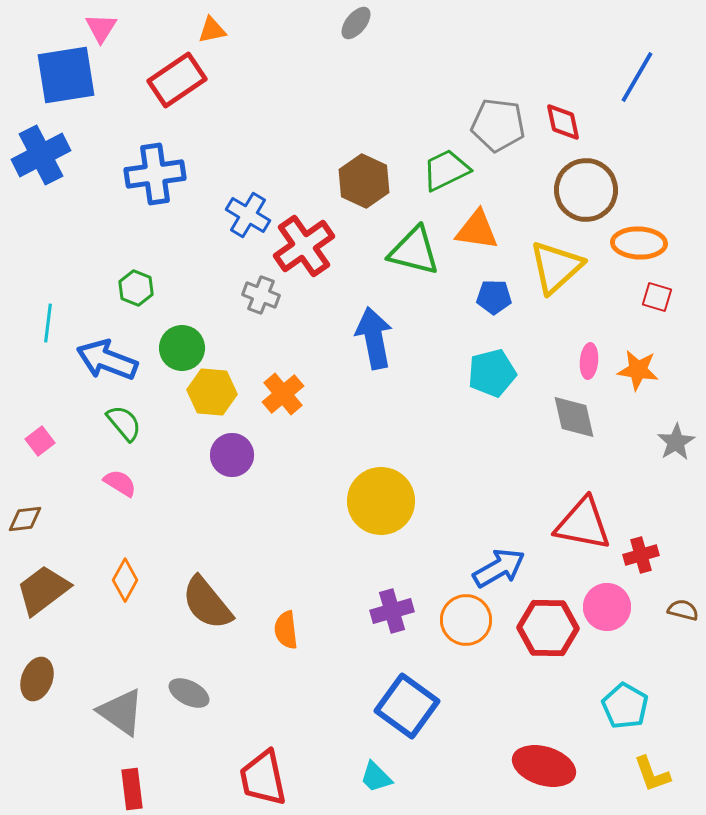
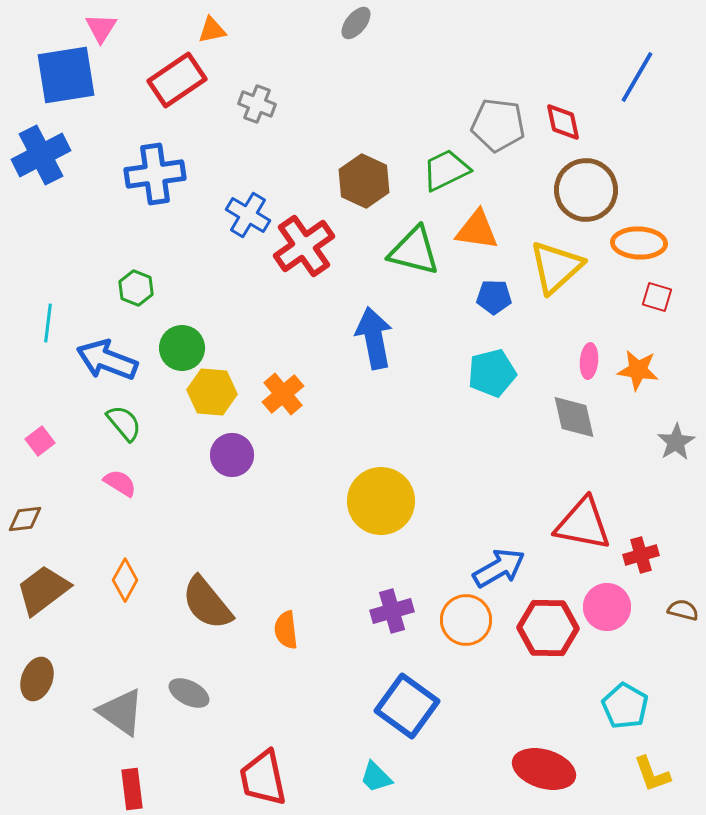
gray cross at (261, 295): moved 4 px left, 191 px up
red ellipse at (544, 766): moved 3 px down
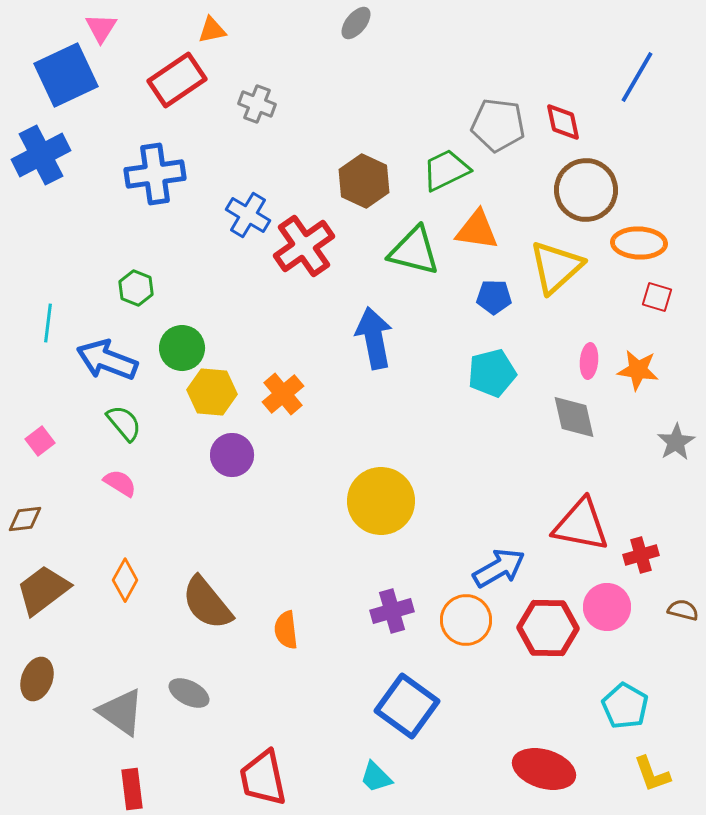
blue square at (66, 75): rotated 16 degrees counterclockwise
red triangle at (583, 524): moved 2 px left, 1 px down
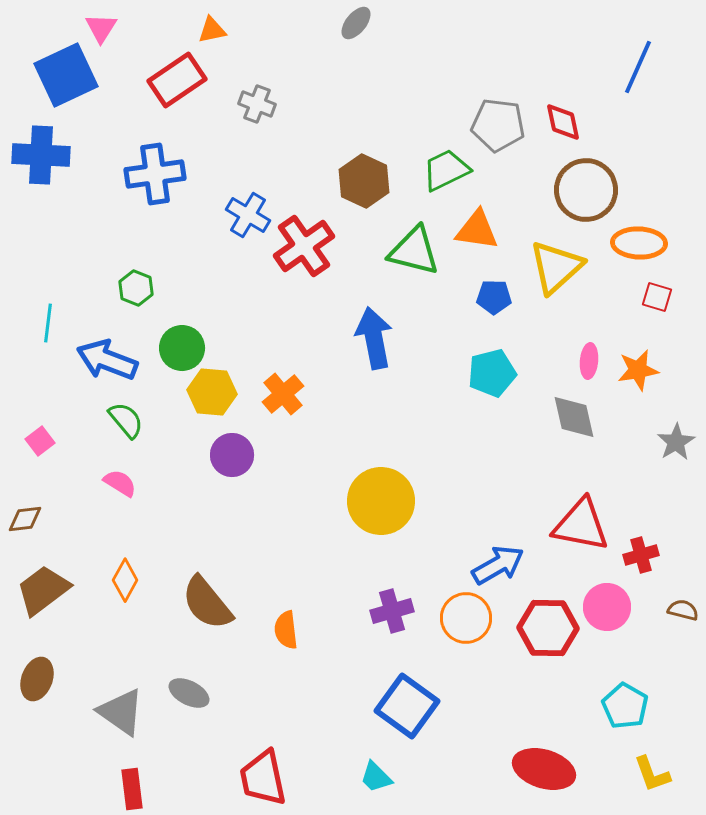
blue line at (637, 77): moved 1 px right, 10 px up; rotated 6 degrees counterclockwise
blue cross at (41, 155): rotated 30 degrees clockwise
orange star at (638, 370): rotated 18 degrees counterclockwise
green semicircle at (124, 423): moved 2 px right, 3 px up
blue arrow at (499, 568): moved 1 px left, 3 px up
orange circle at (466, 620): moved 2 px up
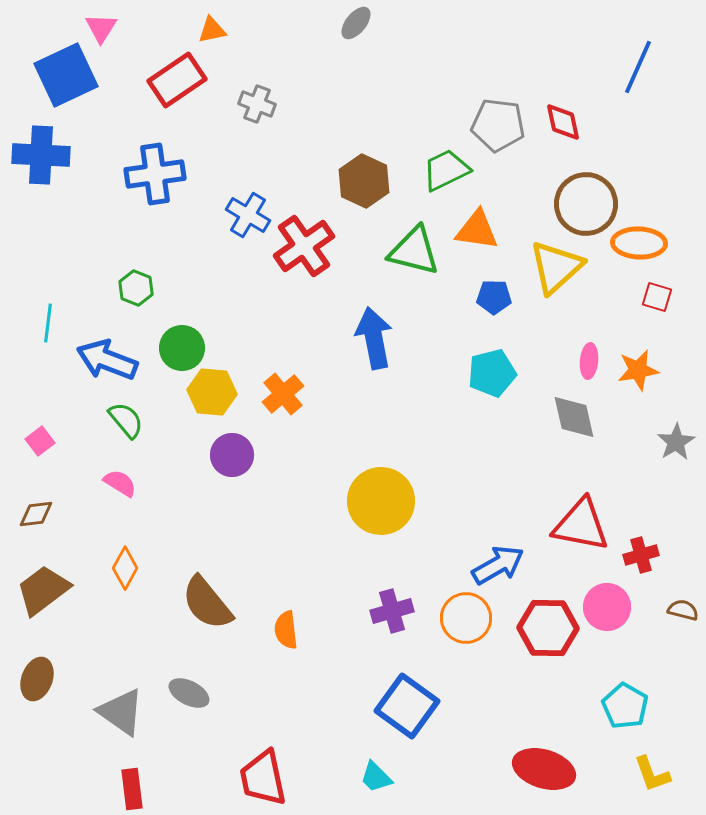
brown circle at (586, 190): moved 14 px down
brown diamond at (25, 519): moved 11 px right, 5 px up
orange diamond at (125, 580): moved 12 px up
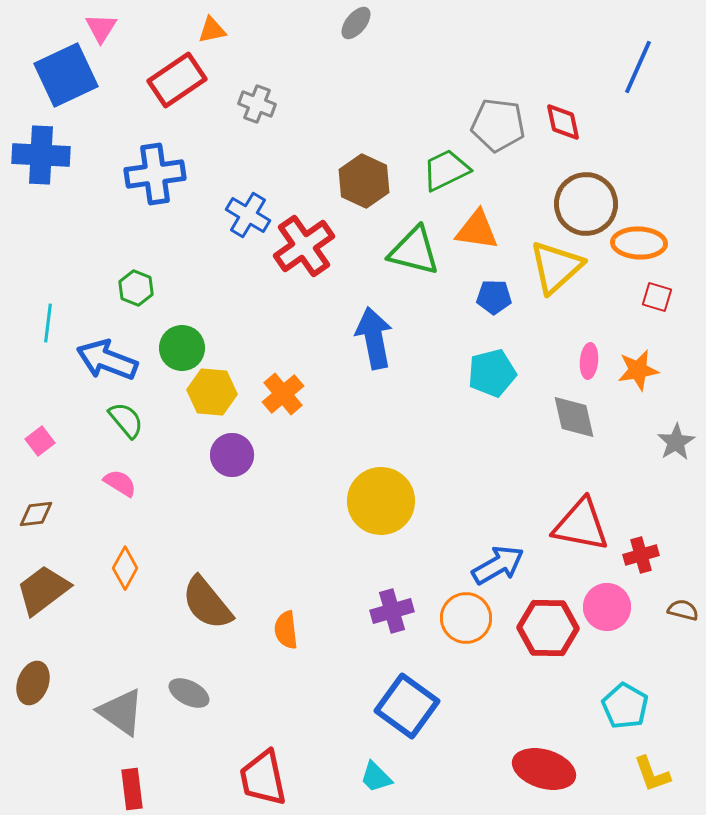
brown ellipse at (37, 679): moved 4 px left, 4 px down
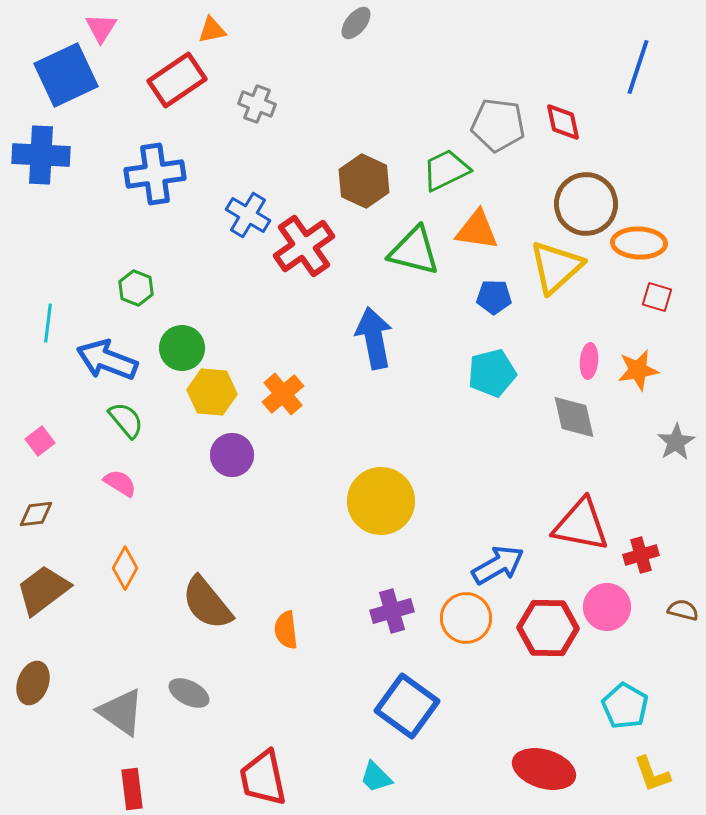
blue line at (638, 67): rotated 6 degrees counterclockwise
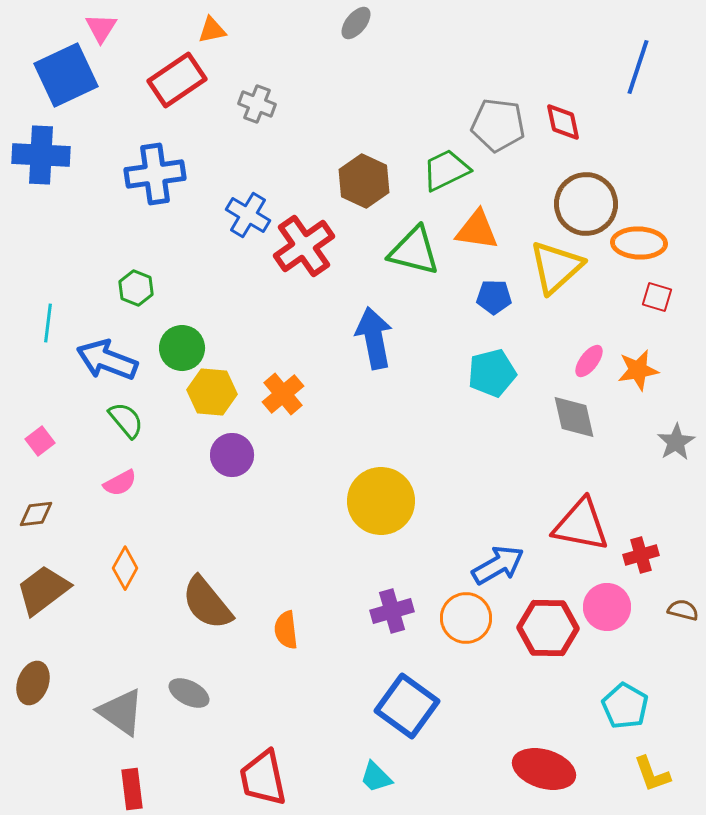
pink ellipse at (589, 361): rotated 32 degrees clockwise
pink semicircle at (120, 483): rotated 120 degrees clockwise
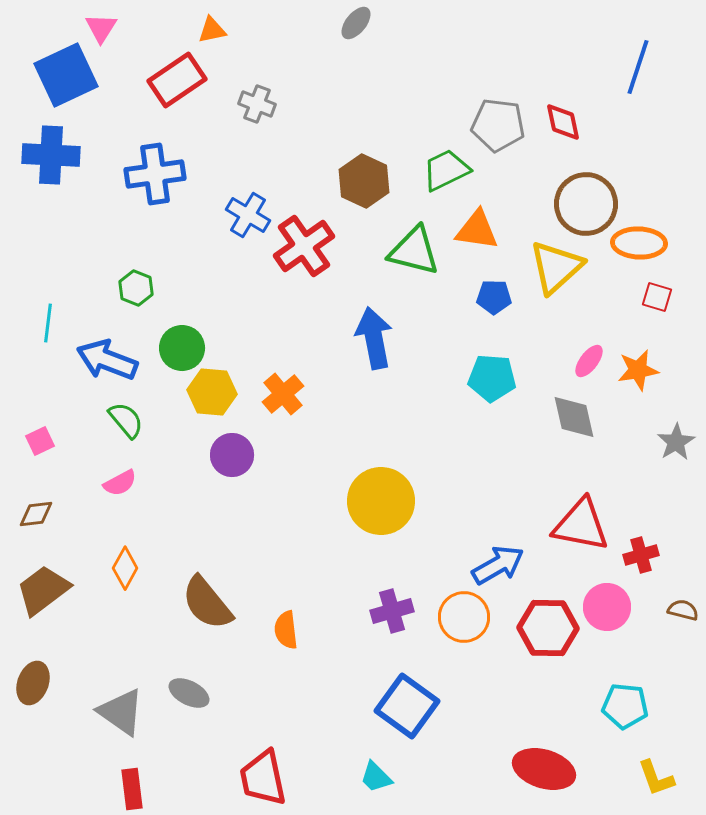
blue cross at (41, 155): moved 10 px right
cyan pentagon at (492, 373): moved 5 px down; rotated 18 degrees clockwise
pink square at (40, 441): rotated 12 degrees clockwise
orange circle at (466, 618): moved 2 px left, 1 px up
cyan pentagon at (625, 706): rotated 24 degrees counterclockwise
yellow L-shape at (652, 774): moved 4 px right, 4 px down
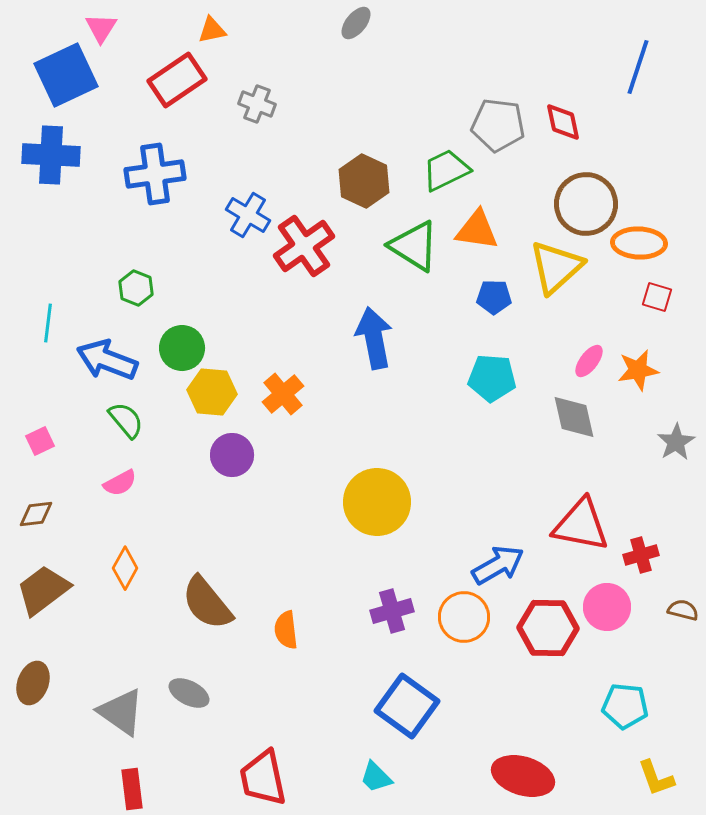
green triangle at (414, 251): moved 5 px up; rotated 18 degrees clockwise
yellow circle at (381, 501): moved 4 px left, 1 px down
red ellipse at (544, 769): moved 21 px left, 7 px down
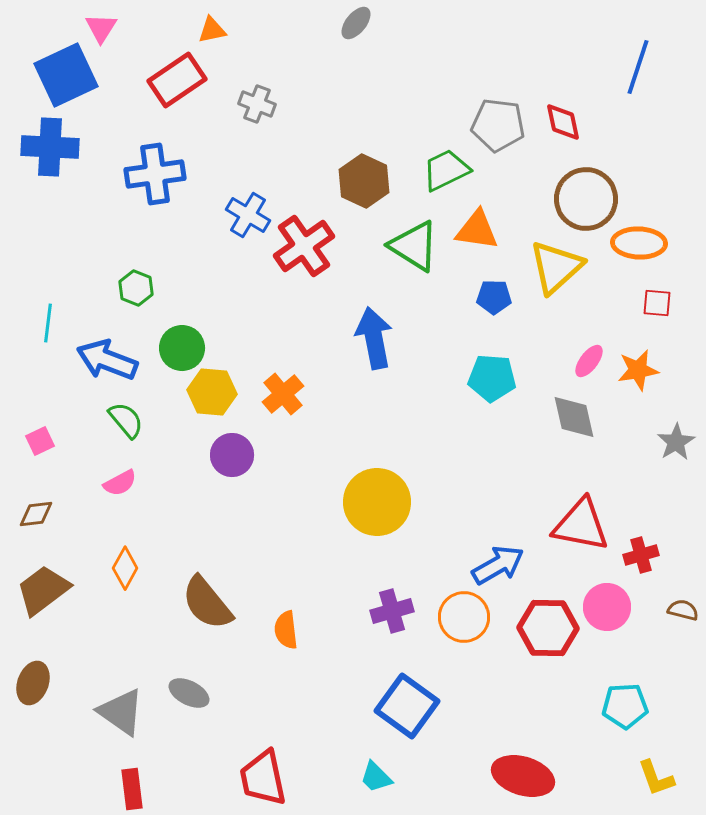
blue cross at (51, 155): moved 1 px left, 8 px up
brown circle at (586, 204): moved 5 px up
red square at (657, 297): moved 6 px down; rotated 12 degrees counterclockwise
cyan pentagon at (625, 706): rotated 9 degrees counterclockwise
